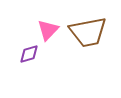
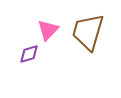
brown trapezoid: rotated 117 degrees clockwise
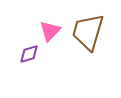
pink triangle: moved 2 px right, 1 px down
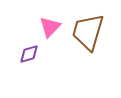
pink triangle: moved 4 px up
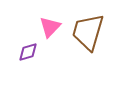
purple diamond: moved 1 px left, 2 px up
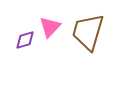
purple diamond: moved 3 px left, 12 px up
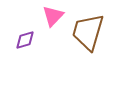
pink triangle: moved 3 px right, 11 px up
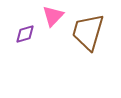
purple diamond: moved 6 px up
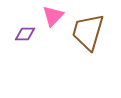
purple diamond: rotated 15 degrees clockwise
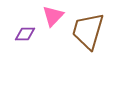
brown trapezoid: moved 1 px up
